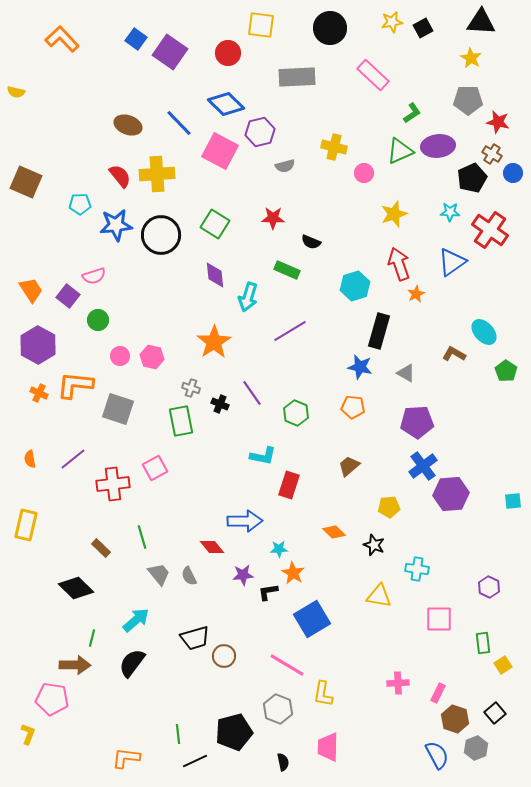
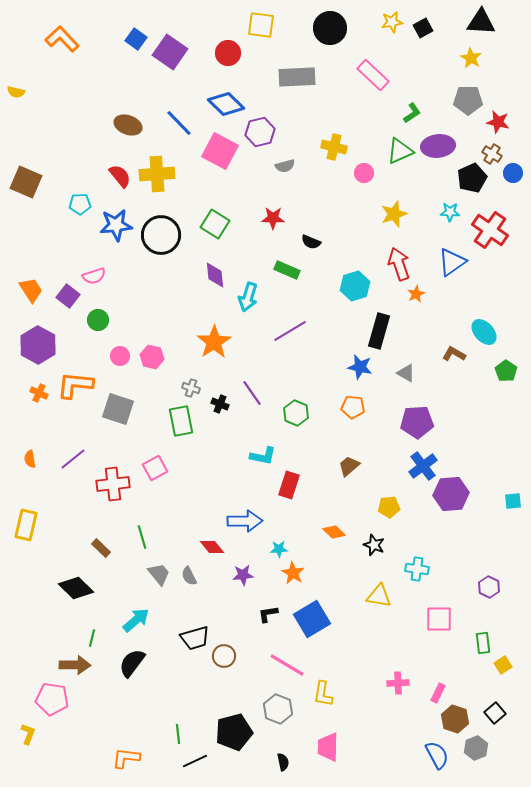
black L-shape at (268, 592): moved 22 px down
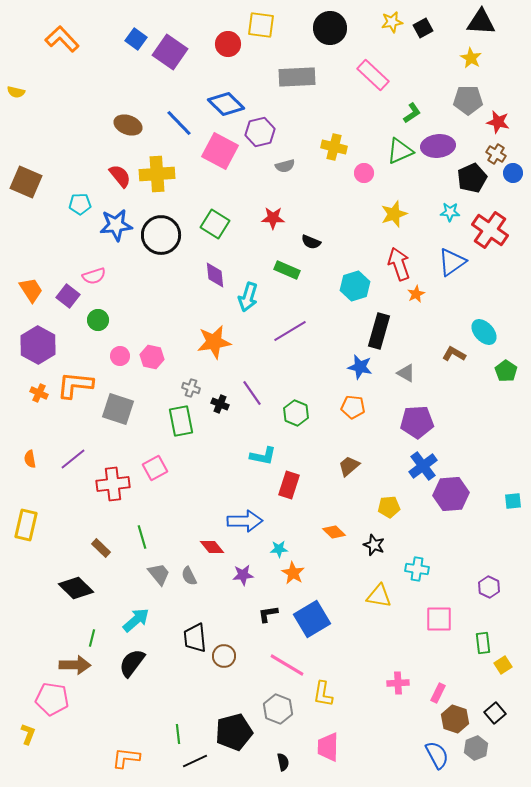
red circle at (228, 53): moved 9 px up
brown cross at (492, 154): moved 4 px right
orange star at (214, 342): rotated 24 degrees clockwise
black trapezoid at (195, 638): rotated 100 degrees clockwise
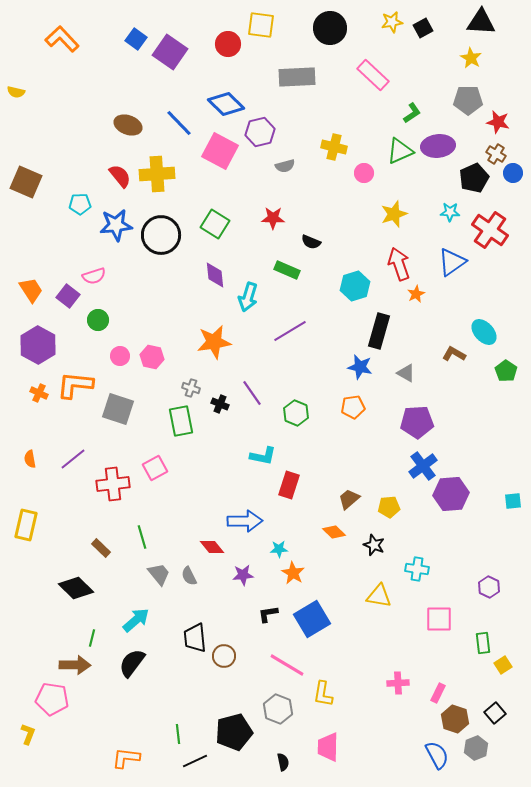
black pentagon at (472, 178): moved 2 px right
orange pentagon at (353, 407): rotated 15 degrees counterclockwise
brown trapezoid at (349, 466): moved 33 px down
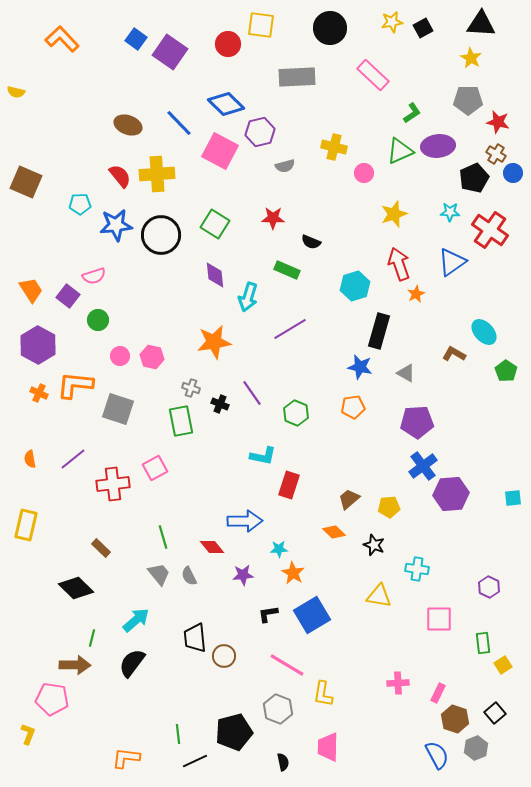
black triangle at (481, 22): moved 2 px down
purple line at (290, 331): moved 2 px up
cyan square at (513, 501): moved 3 px up
green line at (142, 537): moved 21 px right
blue square at (312, 619): moved 4 px up
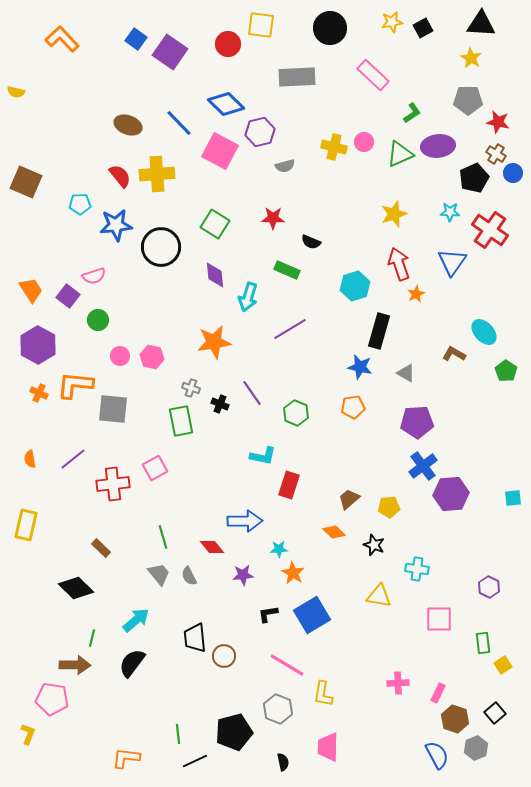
green triangle at (400, 151): moved 3 px down
pink circle at (364, 173): moved 31 px up
black circle at (161, 235): moved 12 px down
blue triangle at (452, 262): rotated 20 degrees counterclockwise
gray square at (118, 409): moved 5 px left; rotated 12 degrees counterclockwise
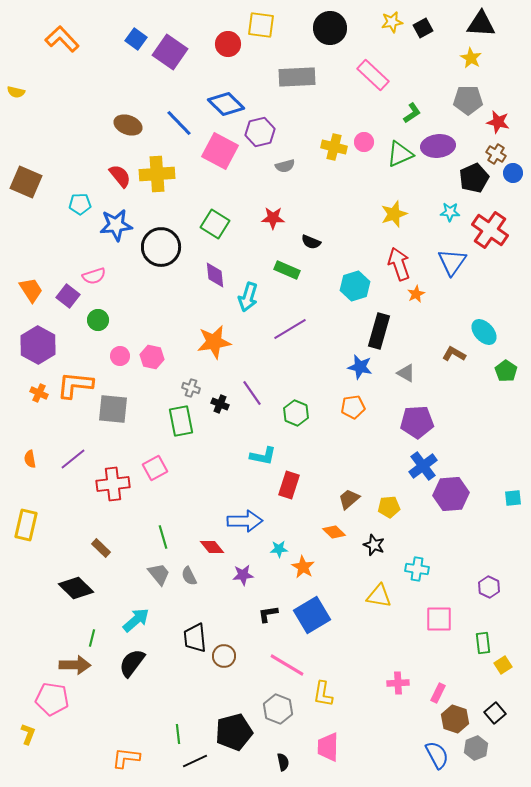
orange star at (293, 573): moved 10 px right, 6 px up
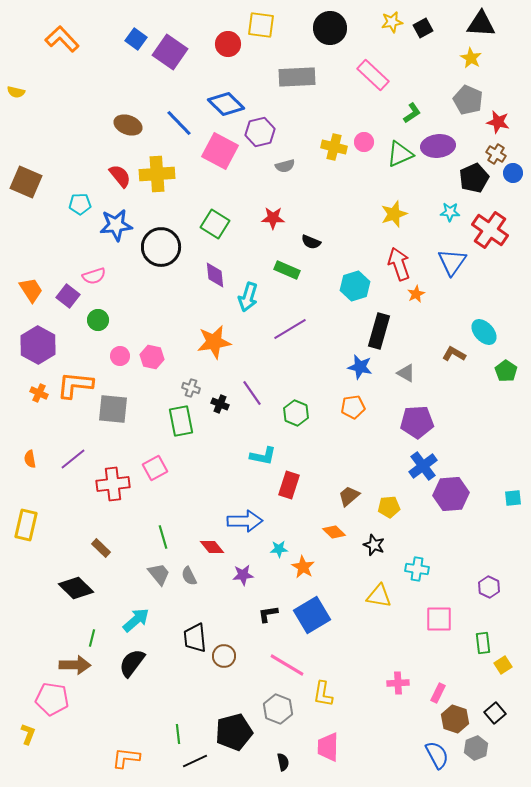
gray pentagon at (468, 100): rotated 24 degrees clockwise
brown trapezoid at (349, 499): moved 3 px up
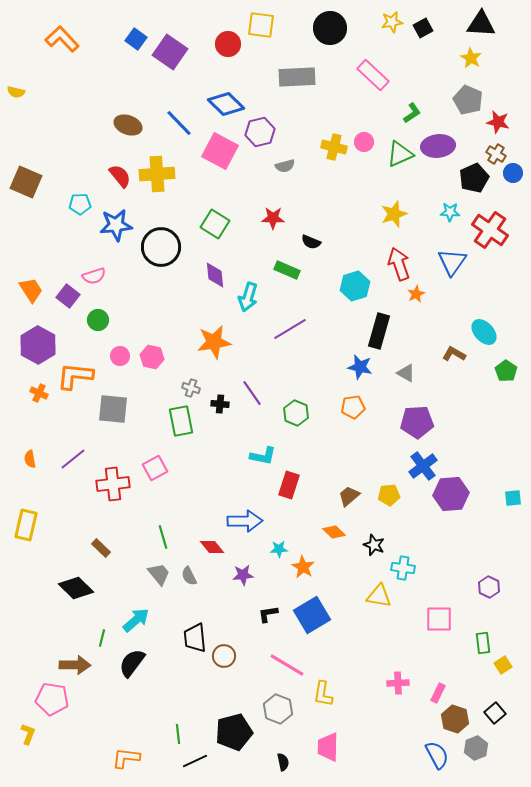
orange L-shape at (75, 385): moved 9 px up
black cross at (220, 404): rotated 18 degrees counterclockwise
yellow pentagon at (389, 507): moved 12 px up
cyan cross at (417, 569): moved 14 px left, 1 px up
green line at (92, 638): moved 10 px right
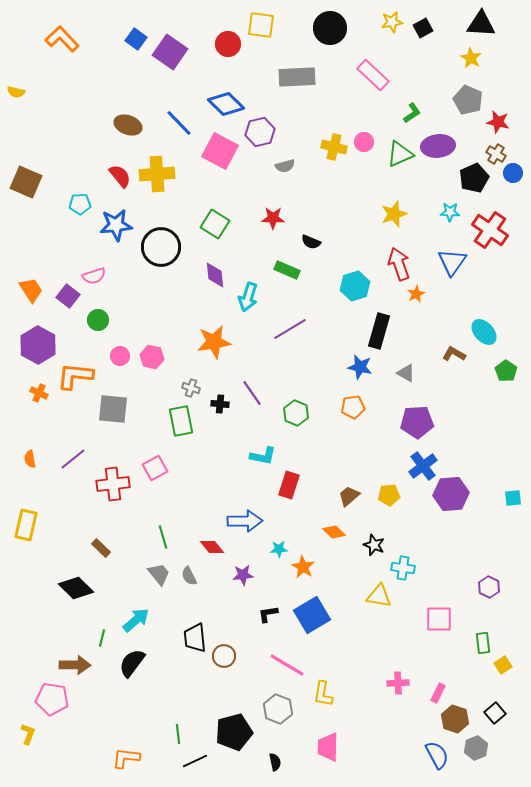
black semicircle at (283, 762): moved 8 px left
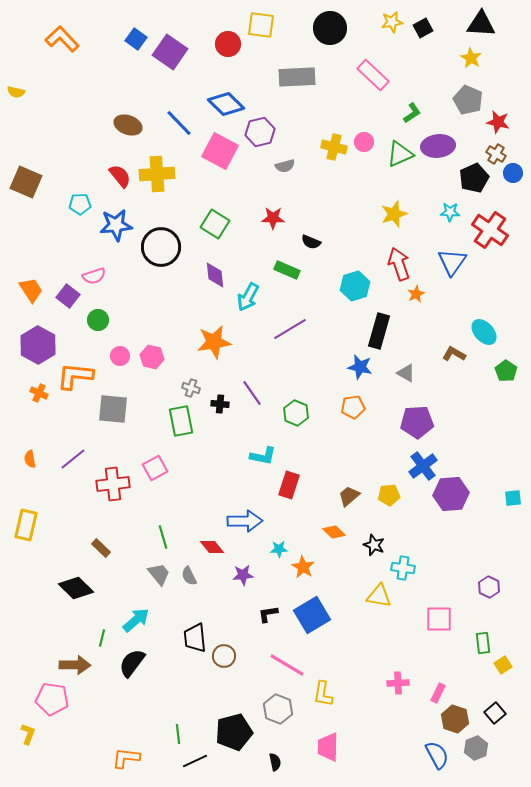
cyan arrow at (248, 297): rotated 12 degrees clockwise
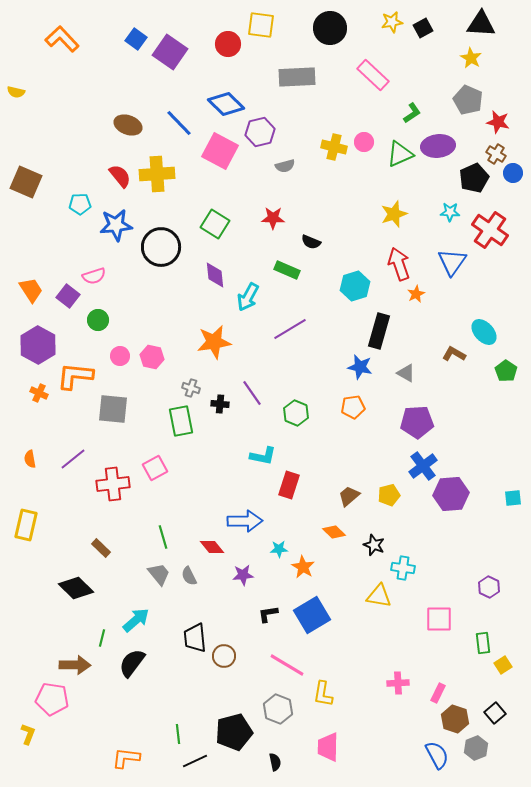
yellow pentagon at (389, 495): rotated 10 degrees counterclockwise
